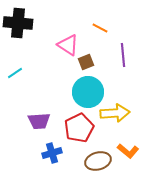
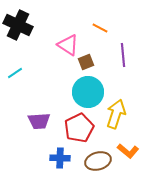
black cross: moved 2 px down; rotated 20 degrees clockwise
yellow arrow: moved 1 px right, 1 px down; rotated 68 degrees counterclockwise
blue cross: moved 8 px right, 5 px down; rotated 18 degrees clockwise
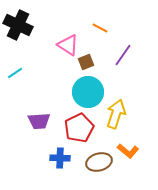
purple line: rotated 40 degrees clockwise
brown ellipse: moved 1 px right, 1 px down
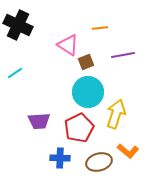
orange line: rotated 35 degrees counterclockwise
purple line: rotated 45 degrees clockwise
